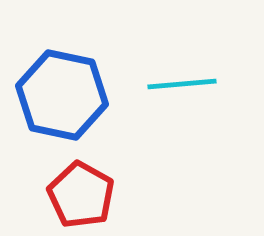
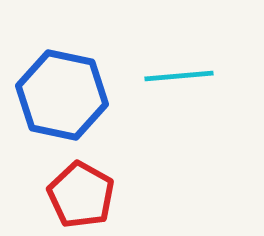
cyan line: moved 3 px left, 8 px up
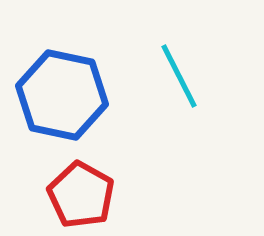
cyan line: rotated 68 degrees clockwise
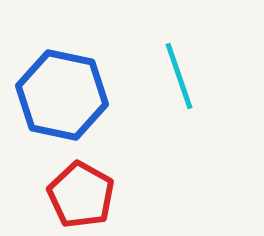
cyan line: rotated 8 degrees clockwise
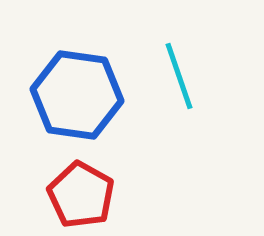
blue hexagon: moved 15 px right; rotated 4 degrees counterclockwise
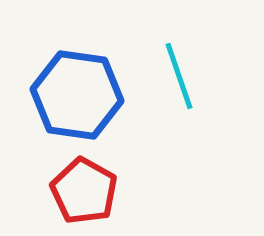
red pentagon: moved 3 px right, 4 px up
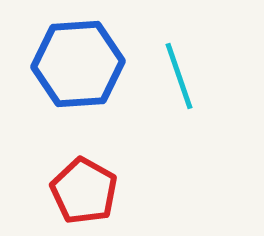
blue hexagon: moved 1 px right, 31 px up; rotated 12 degrees counterclockwise
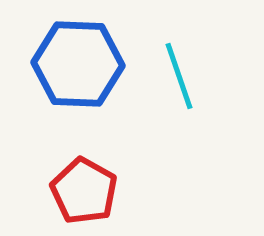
blue hexagon: rotated 6 degrees clockwise
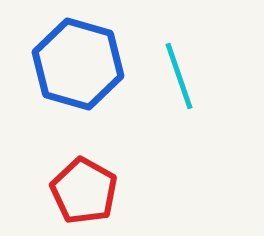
blue hexagon: rotated 14 degrees clockwise
